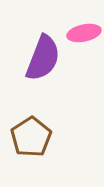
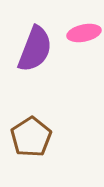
purple semicircle: moved 8 px left, 9 px up
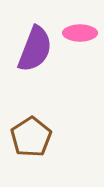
pink ellipse: moved 4 px left; rotated 12 degrees clockwise
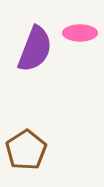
brown pentagon: moved 5 px left, 13 px down
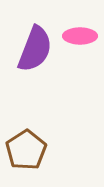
pink ellipse: moved 3 px down
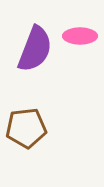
brown pentagon: moved 22 px up; rotated 27 degrees clockwise
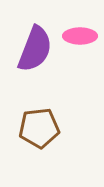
brown pentagon: moved 13 px right
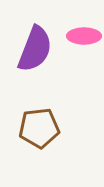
pink ellipse: moved 4 px right
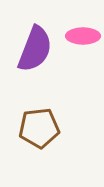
pink ellipse: moved 1 px left
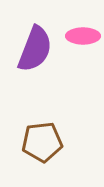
brown pentagon: moved 3 px right, 14 px down
